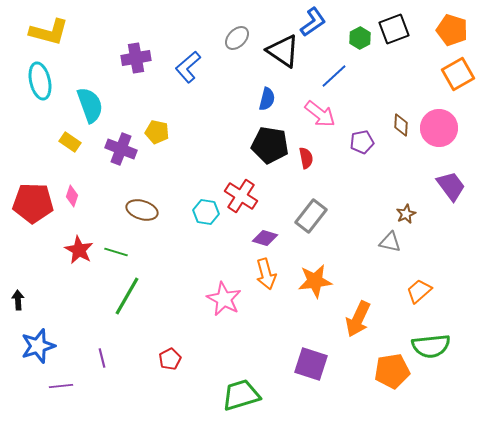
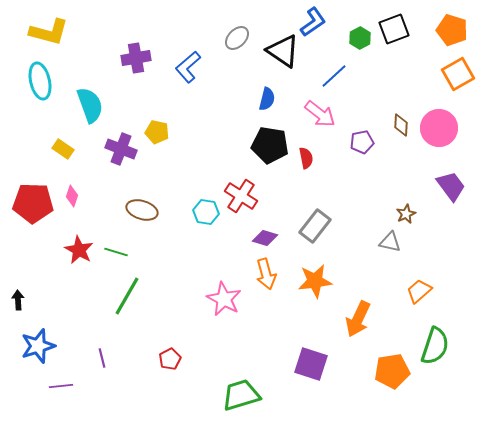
yellow rectangle at (70, 142): moved 7 px left, 7 px down
gray rectangle at (311, 216): moved 4 px right, 10 px down
green semicircle at (431, 346): moved 4 px right; rotated 66 degrees counterclockwise
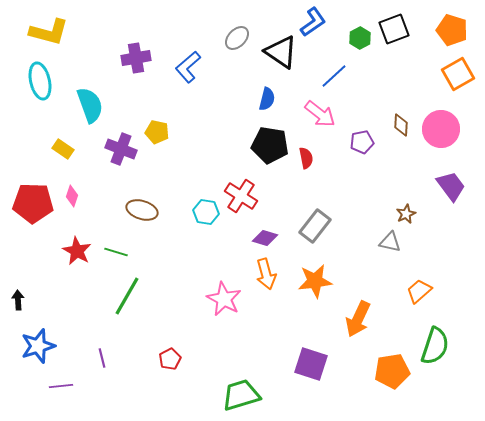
black triangle at (283, 51): moved 2 px left, 1 px down
pink circle at (439, 128): moved 2 px right, 1 px down
red star at (79, 250): moved 2 px left, 1 px down
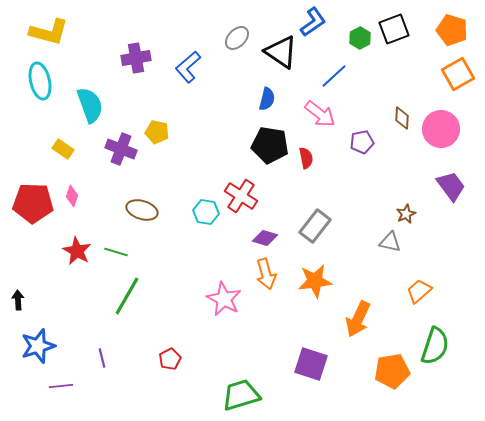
brown diamond at (401, 125): moved 1 px right, 7 px up
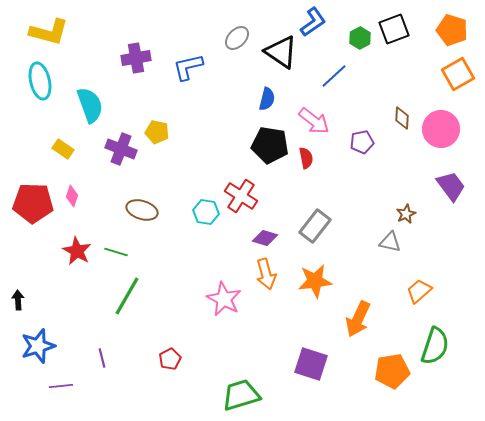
blue L-shape at (188, 67): rotated 28 degrees clockwise
pink arrow at (320, 114): moved 6 px left, 7 px down
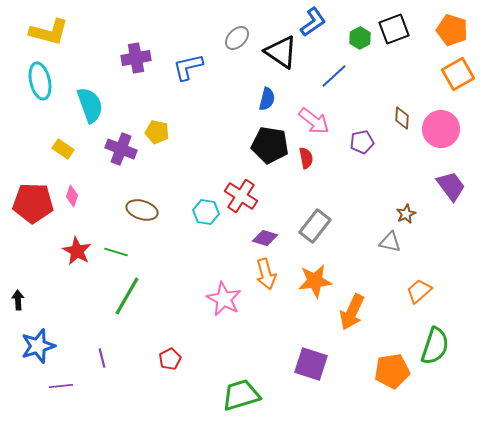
orange arrow at (358, 319): moved 6 px left, 7 px up
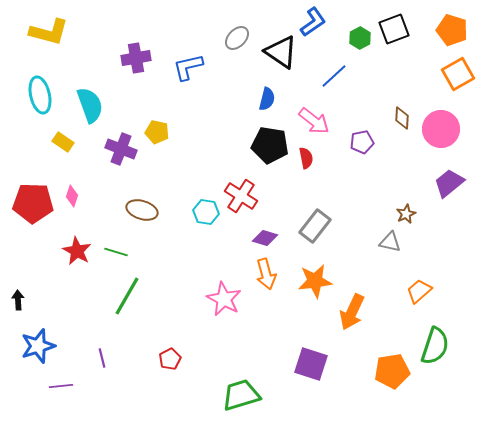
cyan ellipse at (40, 81): moved 14 px down
yellow rectangle at (63, 149): moved 7 px up
purple trapezoid at (451, 186): moved 2 px left, 3 px up; rotated 92 degrees counterclockwise
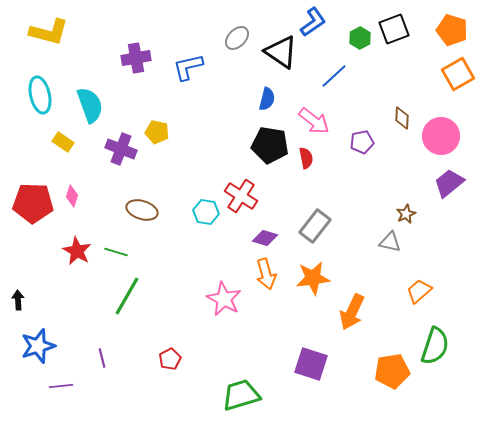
pink circle at (441, 129): moved 7 px down
orange star at (315, 281): moved 2 px left, 3 px up
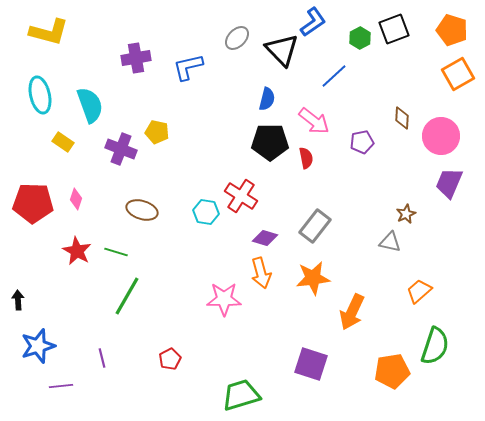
black triangle at (281, 52): moved 1 px right, 2 px up; rotated 12 degrees clockwise
black pentagon at (270, 145): moved 3 px up; rotated 9 degrees counterclockwise
purple trapezoid at (449, 183): rotated 28 degrees counterclockwise
pink diamond at (72, 196): moved 4 px right, 3 px down
orange arrow at (266, 274): moved 5 px left, 1 px up
pink star at (224, 299): rotated 28 degrees counterclockwise
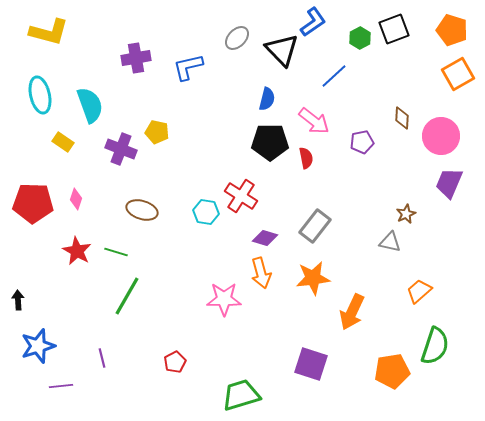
red pentagon at (170, 359): moved 5 px right, 3 px down
